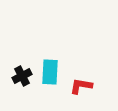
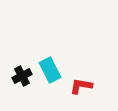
cyan rectangle: moved 2 px up; rotated 30 degrees counterclockwise
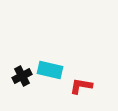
cyan rectangle: rotated 50 degrees counterclockwise
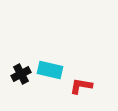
black cross: moved 1 px left, 2 px up
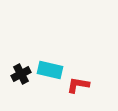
red L-shape: moved 3 px left, 1 px up
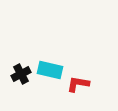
red L-shape: moved 1 px up
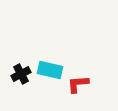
red L-shape: rotated 15 degrees counterclockwise
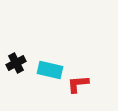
black cross: moved 5 px left, 11 px up
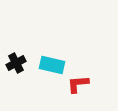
cyan rectangle: moved 2 px right, 5 px up
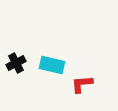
red L-shape: moved 4 px right
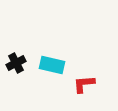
red L-shape: moved 2 px right
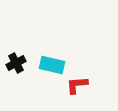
red L-shape: moved 7 px left, 1 px down
